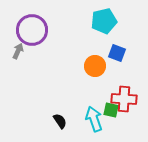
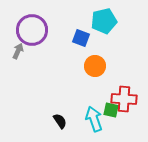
blue square: moved 36 px left, 15 px up
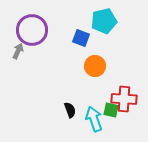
black semicircle: moved 10 px right, 11 px up; rotated 14 degrees clockwise
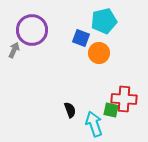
gray arrow: moved 4 px left, 1 px up
orange circle: moved 4 px right, 13 px up
cyan arrow: moved 5 px down
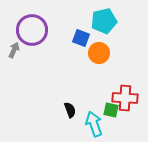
red cross: moved 1 px right, 1 px up
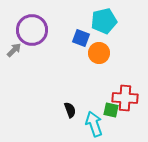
gray arrow: rotated 21 degrees clockwise
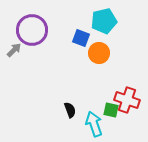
red cross: moved 2 px right, 2 px down; rotated 15 degrees clockwise
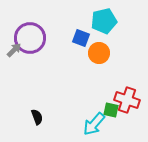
purple circle: moved 2 px left, 8 px down
black semicircle: moved 33 px left, 7 px down
cyan arrow: rotated 120 degrees counterclockwise
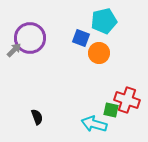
cyan arrow: rotated 65 degrees clockwise
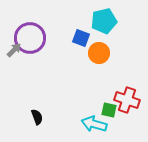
green square: moved 2 px left
